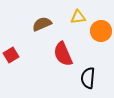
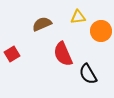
red square: moved 1 px right, 1 px up
black semicircle: moved 4 px up; rotated 35 degrees counterclockwise
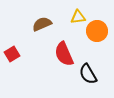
orange circle: moved 4 px left
red semicircle: moved 1 px right
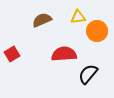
brown semicircle: moved 4 px up
red semicircle: rotated 110 degrees clockwise
black semicircle: rotated 70 degrees clockwise
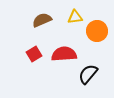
yellow triangle: moved 3 px left
red square: moved 22 px right
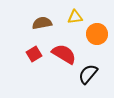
brown semicircle: moved 3 px down; rotated 12 degrees clockwise
orange circle: moved 3 px down
red semicircle: rotated 35 degrees clockwise
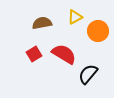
yellow triangle: rotated 21 degrees counterclockwise
orange circle: moved 1 px right, 3 px up
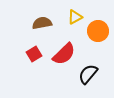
red semicircle: rotated 105 degrees clockwise
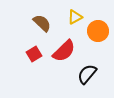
brown semicircle: rotated 54 degrees clockwise
red semicircle: moved 3 px up
black semicircle: moved 1 px left
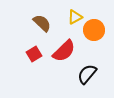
orange circle: moved 4 px left, 1 px up
